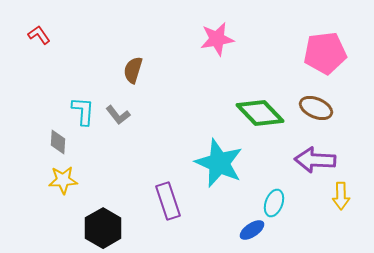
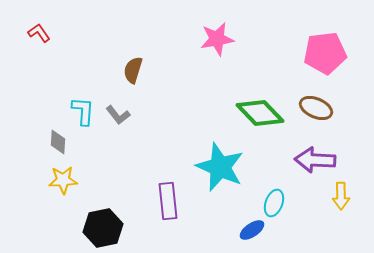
red L-shape: moved 2 px up
cyan star: moved 1 px right, 4 px down
purple rectangle: rotated 12 degrees clockwise
black hexagon: rotated 18 degrees clockwise
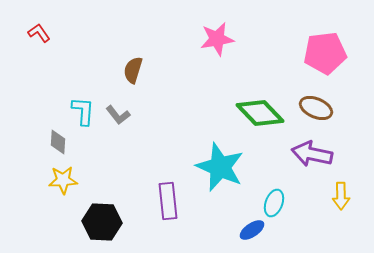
purple arrow: moved 3 px left, 6 px up; rotated 9 degrees clockwise
black hexagon: moved 1 px left, 6 px up; rotated 15 degrees clockwise
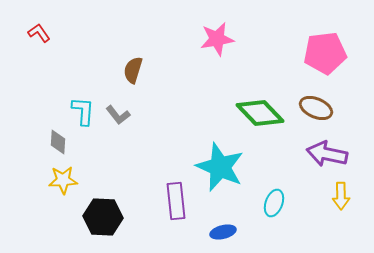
purple arrow: moved 15 px right
purple rectangle: moved 8 px right
black hexagon: moved 1 px right, 5 px up
blue ellipse: moved 29 px left, 2 px down; rotated 20 degrees clockwise
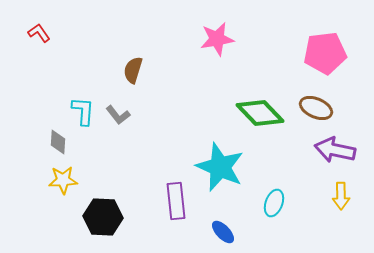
purple arrow: moved 8 px right, 4 px up
blue ellipse: rotated 60 degrees clockwise
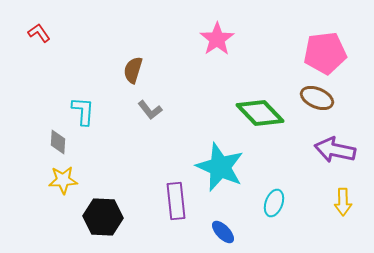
pink star: rotated 24 degrees counterclockwise
brown ellipse: moved 1 px right, 10 px up
gray L-shape: moved 32 px right, 5 px up
yellow arrow: moved 2 px right, 6 px down
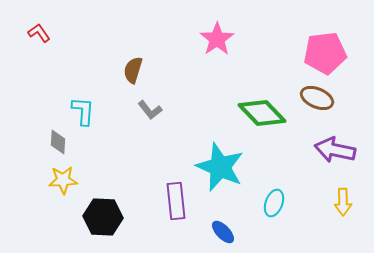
green diamond: moved 2 px right
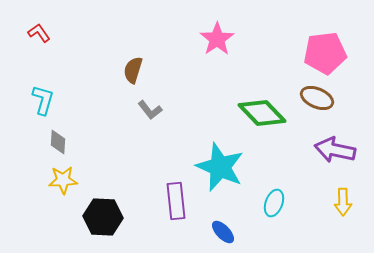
cyan L-shape: moved 40 px left, 11 px up; rotated 12 degrees clockwise
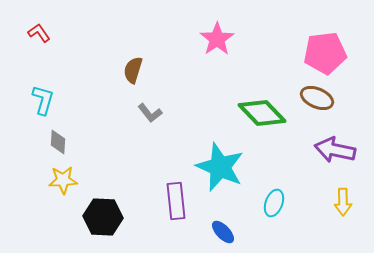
gray L-shape: moved 3 px down
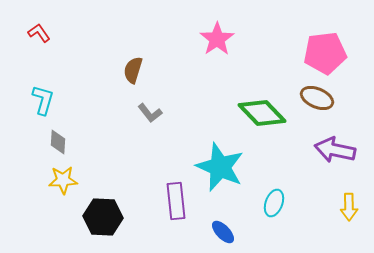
yellow arrow: moved 6 px right, 5 px down
